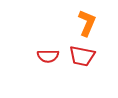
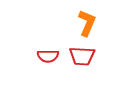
red trapezoid: rotated 8 degrees counterclockwise
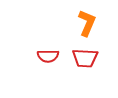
red trapezoid: moved 3 px right, 2 px down
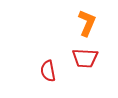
red semicircle: moved 15 px down; rotated 80 degrees clockwise
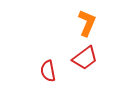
red trapezoid: rotated 40 degrees counterclockwise
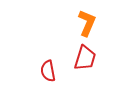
red trapezoid: rotated 36 degrees counterclockwise
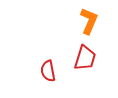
orange L-shape: moved 2 px right, 2 px up
